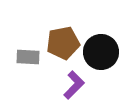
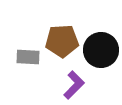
brown pentagon: moved 1 px left, 2 px up; rotated 8 degrees clockwise
black circle: moved 2 px up
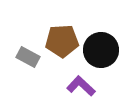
gray rectangle: rotated 25 degrees clockwise
purple L-shape: moved 7 px right, 1 px down; rotated 92 degrees counterclockwise
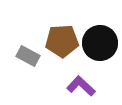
black circle: moved 1 px left, 7 px up
gray rectangle: moved 1 px up
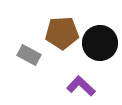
brown pentagon: moved 8 px up
gray rectangle: moved 1 px right, 1 px up
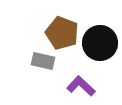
brown pentagon: rotated 24 degrees clockwise
gray rectangle: moved 14 px right, 6 px down; rotated 15 degrees counterclockwise
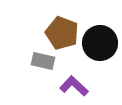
purple L-shape: moved 7 px left
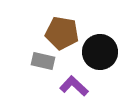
brown pentagon: rotated 12 degrees counterclockwise
black circle: moved 9 px down
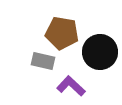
purple L-shape: moved 3 px left
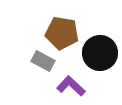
black circle: moved 1 px down
gray rectangle: rotated 15 degrees clockwise
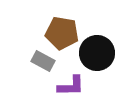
black circle: moved 3 px left
purple L-shape: rotated 136 degrees clockwise
